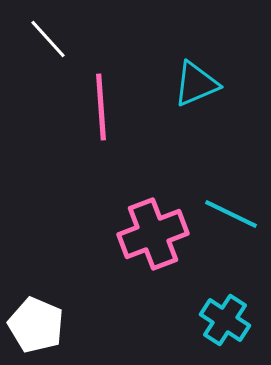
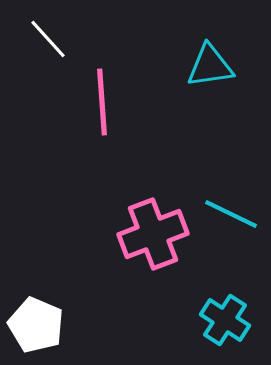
cyan triangle: moved 14 px right, 18 px up; rotated 15 degrees clockwise
pink line: moved 1 px right, 5 px up
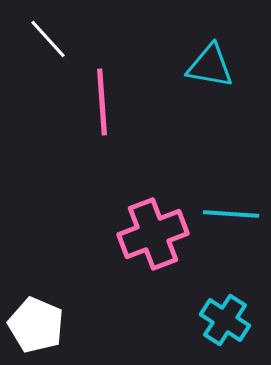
cyan triangle: rotated 18 degrees clockwise
cyan line: rotated 22 degrees counterclockwise
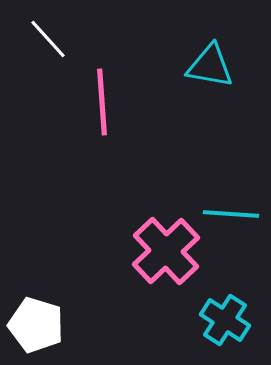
pink cross: moved 13 px right, 17 px down; rotated 22 degrees counterclockwise
white pentagon: rotated 6 degrees counterclockwise
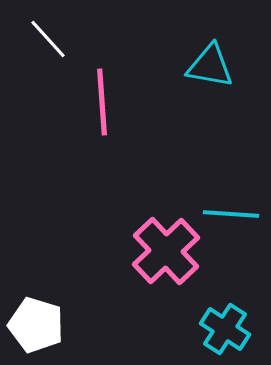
cyan cross: moved 9 px down
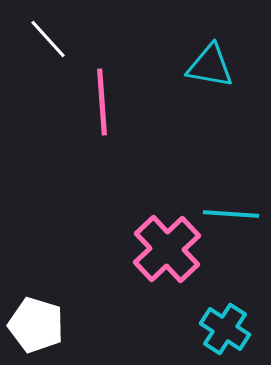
pink cross: moved 1 px right, 2 px up
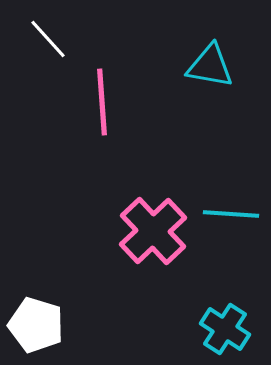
pink cross: moved 14 px left, 18 px up
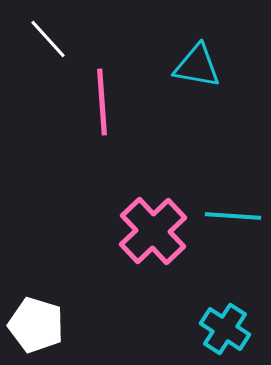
cyan triangle: moved 13 px left
cyan line: moved 2 px right, 2 px down
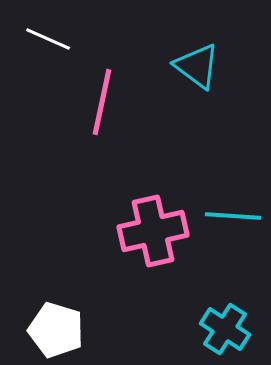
white line: rotated 24 degrees counterclockwise
cyan triangle: rotated 27 degrees clockwise
pink line: rotated 16 degrees clockwise
pink cross: rotated 30 degrees clockwise
white pentagon: moved 20 px right, 5 px down
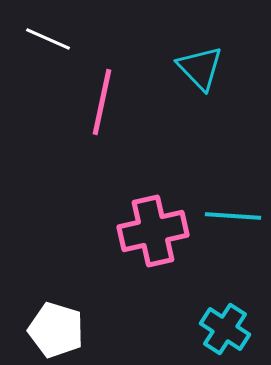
cyan triangle: moved 3 px right, 2 px down; rotated 9 degrees clockwise
